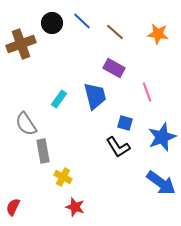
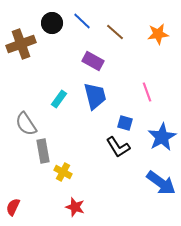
orange star: rotated 15 degrees counterclockwise
purple rectangle: moved 21 px left, 7 px up
blue star: rotated 8 degrees counterclockwise
yellow cross: moved 5 px up
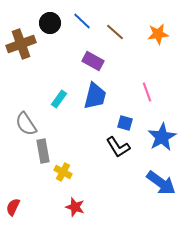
black circle: moved 2 px left
blue trapezoid: rotated 28 degrees clockwise
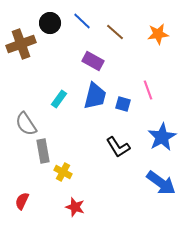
pink line: moved 1 px right, 2 px up
blue square: moved 2 px left, 19 px up
red semicircle: moved 9 px right, 6 px up
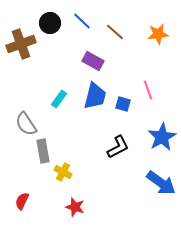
black L-shape: rotated 85 degrees counterclockwise
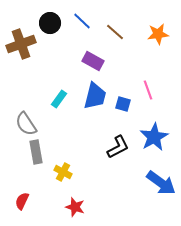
blue star: moved 8 px left
gray rectangle: moved 7 px left, 1 px down
